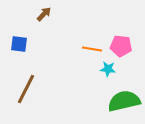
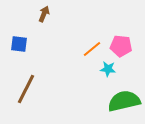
brown arrow: rotated 21 degrees counterclockwise
orange line: rotated 48 degrees counterclockwise
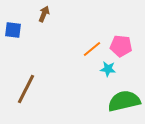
blue square: moved 6 px left, 14 px up
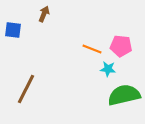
orange line: rotated 60 degrees clockwise
green semicircle: moved 6 px up
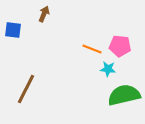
pink pentagon: moved 1 px left
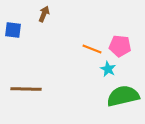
cyan star: rotated 21 degrees clockwise
brown line: rotated 64 degrees clockwise
green semicircle: moved 1 px left, 1 px down
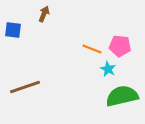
brown line: moved 1 px left, 2 px up; rotated 20 degrees counterclockwise
green semicircle: moved 1 px left
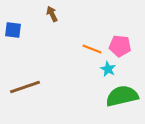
brown arrow: moved 8 px right; rotated 49 degrees counterclockwise
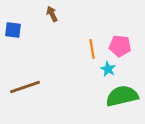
orange line: rotated 60 degrees clockwise
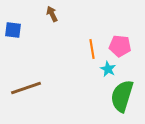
brown line: moved 1 px right, 1 px down
green semicircle: rotated 60 degrees counterclockwise
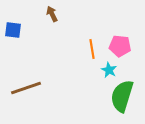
cyan star: moved 1 px right, 1 px down
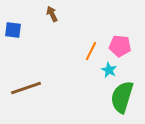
orange line: moved 1 px left, 2 px down; rotated 36 degrees clockwise
green semicircle: moved 1 px down
